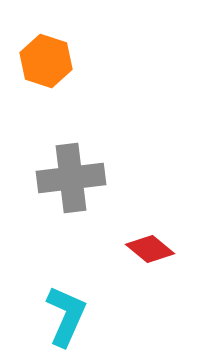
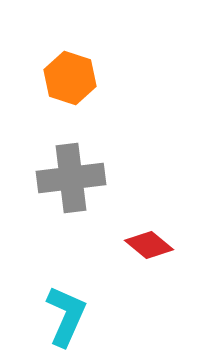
orange hexagon: moved 24 px right, 17 px down
red diamond: moved 1 px left, 4 px up
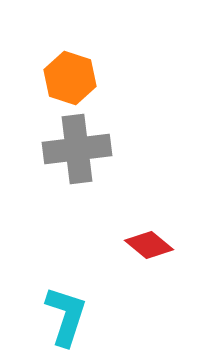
gray cross: moved 6 px right, 29 px up
cyan L-shape: rotated 6 degrees counterclockwise
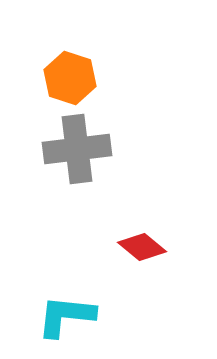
red diamond: moved 7 px left, 2 px down
cyan L-shape: rotated 102 degrees counterclockwise
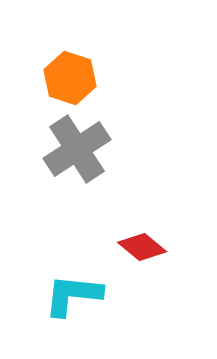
gray cross: rotated 26 degrees counterclockwise
cyan L-shape: moved 7 px right, 21 px up
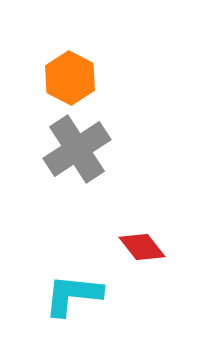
orange hexagon: rotated 9 degrees clockwise
red diamond: rotated 12 degrees clockwise
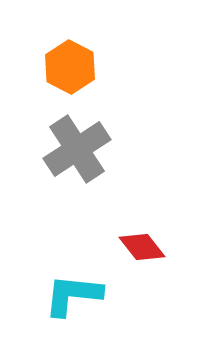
orange hexagon: moved 11 px up
